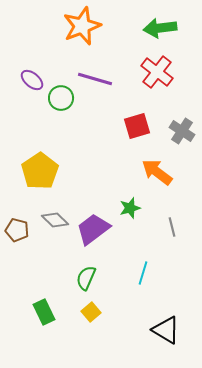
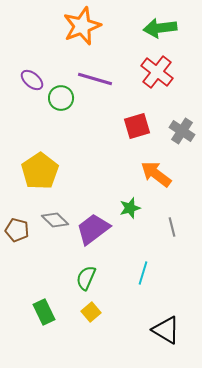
orange arrow: moved 1 px left, 2 px down
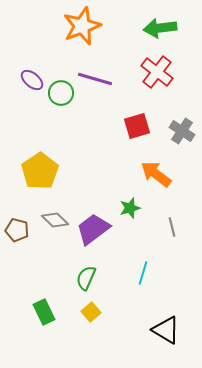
green circle: moved 5 px up
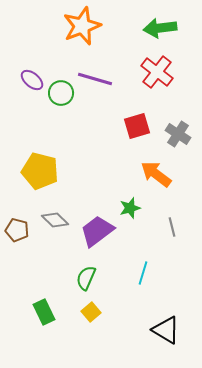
gray cross: moved 4 px left, 3 px down
yellow pentagon: rotated 24 degrees counterclockwise
purple trapezoid: moved 4 px right, 2 px down
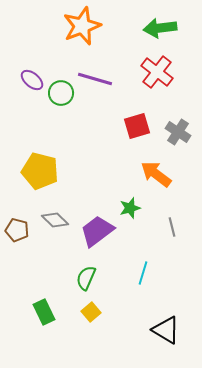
gray cross: moved 2 px up
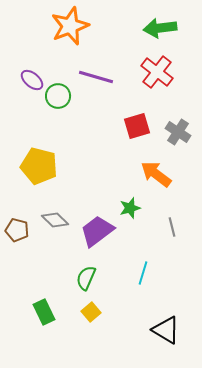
orange star: moved 12 px left
purple line: moved 1 px right, 2 px up
green circle: moved 3 px left, 3 px down
yellow pentagon: moved 1 px left, 5 px up
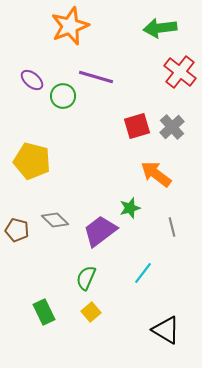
red cross: moved 23 px right
green circle: moved 5 px right
gray cross: moved 6 px left, 5 px up; rotated 15 degrees clockwise
yellow pentagon: moved 7 px left, 5 px up
purple trapezoid: moved 3 px right
cyan line: rotated 20 degrees clockwise
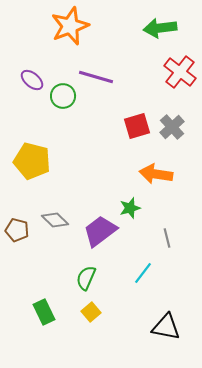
orange arrow: rotated 28 degrees counterclockwise
gray line: moved 5 px left, 11 px down
black triangle: moved 3 px up; rotated 20 degrees counterclockwise
